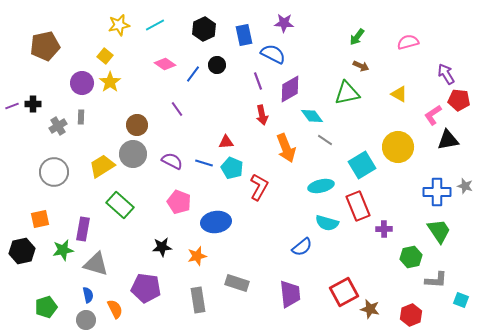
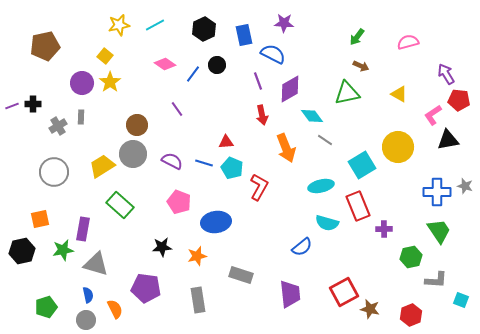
gray rectangle at (237, 283): moved 4 px right, 8 px up
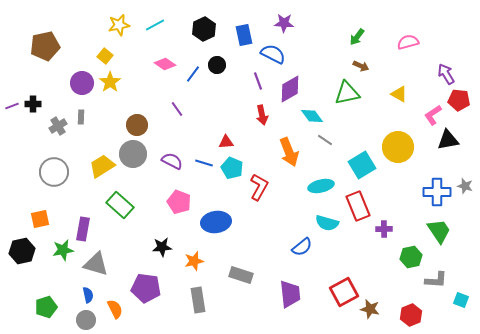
orange arrow at (286, 148): moved 3 px right, 4 px down
orange star at (197, 256): moved 3 px left, 5 px down
